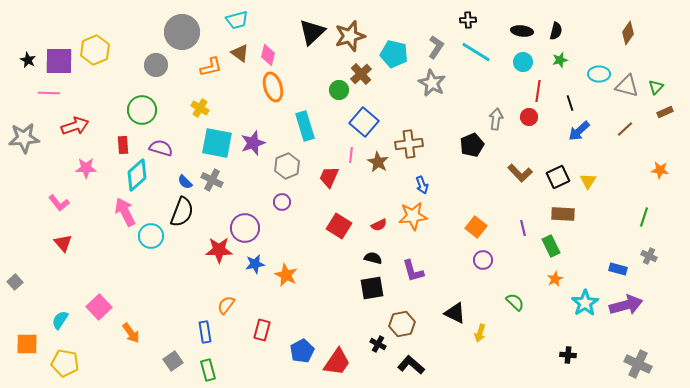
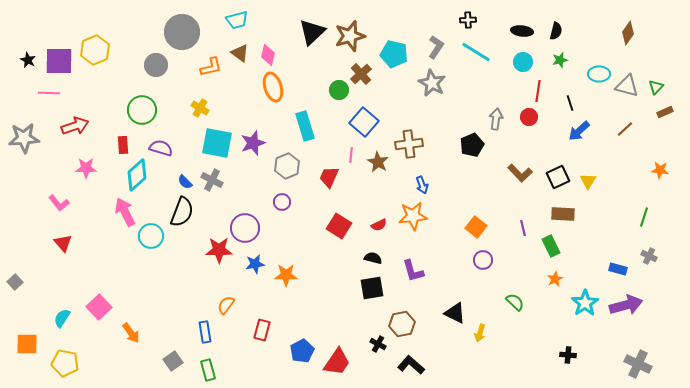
orange star at (286, 275): rotated 25 degrees counterclockwise
cyan semicircle at (60, 320): moved 2 px right, 2 px up
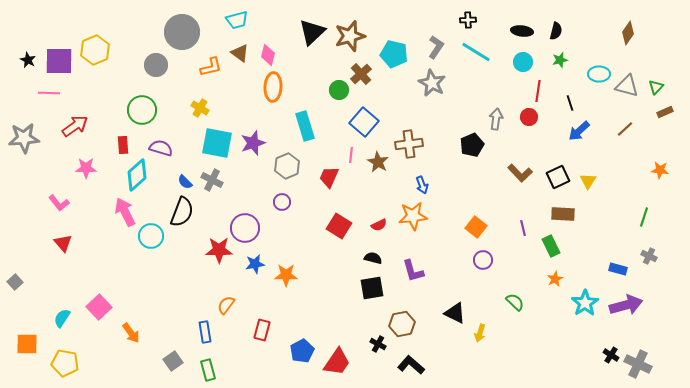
orange ellipse at (273, 87): rotated 20 degrees clockwise
red arrow at (75, 126): rotated 16 degrees counterclockwise
black cross at (568, 355): moved 43 px right; rotated 28 degrees clockwise
